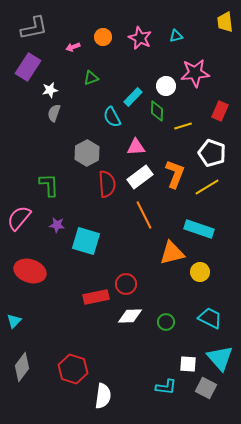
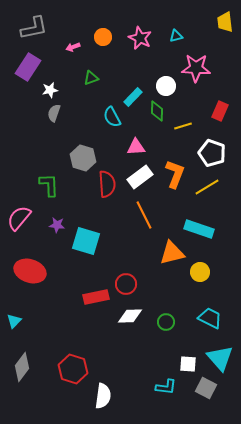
pink star at (195, 73): moved 1 px right, 5 px up; rotated 8 degrees clockwise
gray hexagon at (87, 153): moved 4 px left, 5 px down; rotated 15 degrees counterclockwise
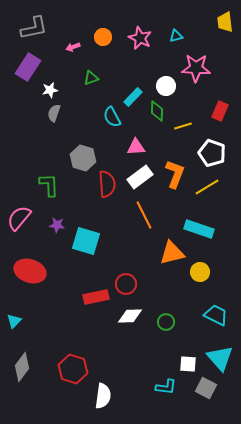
cyan trapezoid at (210, 318): moved 6 px right, 3 px up
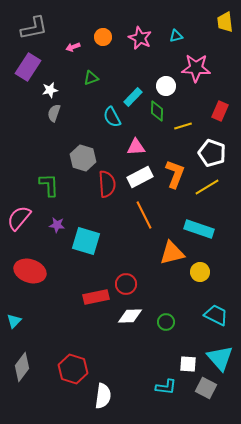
white rectangle at (140, 177): rotated 10 degrees clockwise
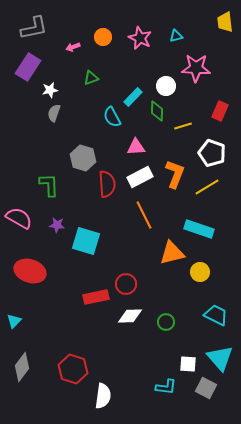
pink semicircle at (19, 218): rotated 80 degrees clockwise
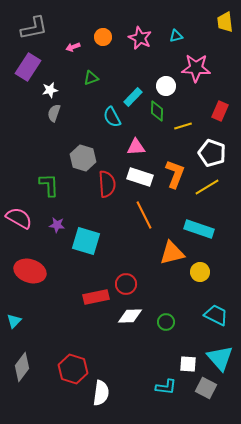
white rectangle at (140, 177): rotated 45 degrees clockwise
white semicircle at (103, 396): moved 2 px left, 3 px up
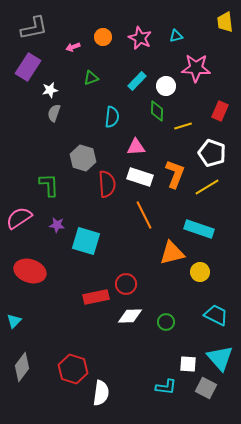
cyan rectangle at (133, 97): moved 4 px right, 16 px up
cyan semicircle at (112, 117): rotated 145 degrees counterclockwise
pink semicircle at (19, 218): rotated 64 degrees counterclockwise
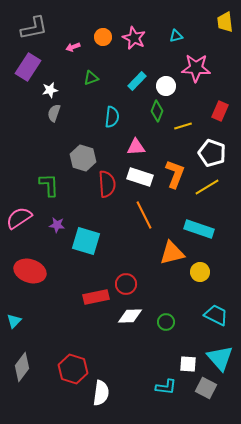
pink star at (140, 38): moved 6 px left
green diamond at (157, 111): rotated 20 degrees clockwise
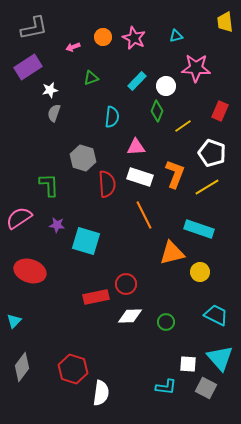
purple rectangle at (28, 67): rotated 24 degrees clockwise
yellow line at (183, 126): rotated 18 degrees counterclockwise
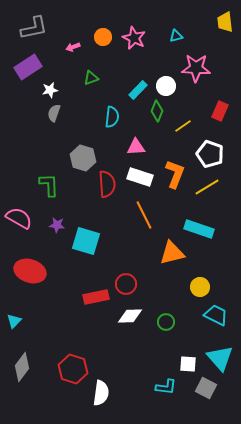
cyan rectangle at (137, 81): moved 1 px right, 9 px down
white pentagon at (212, 153): moved 2 px left, 1 px down
pink semicircle at (19, 218): rotated 64 degrees clockwise
yellow circle at (200, 272): moved 15 px down
